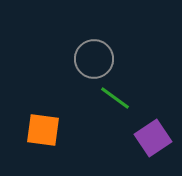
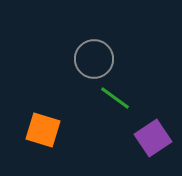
orange square: rotated 9 degrees clockwise
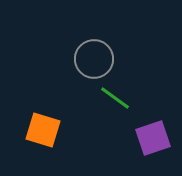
purple square: rotated 15 degrees clockwise
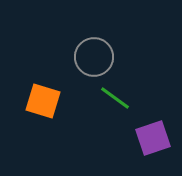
gray circle: moved 2 px up
orange square: moved 29 px up
